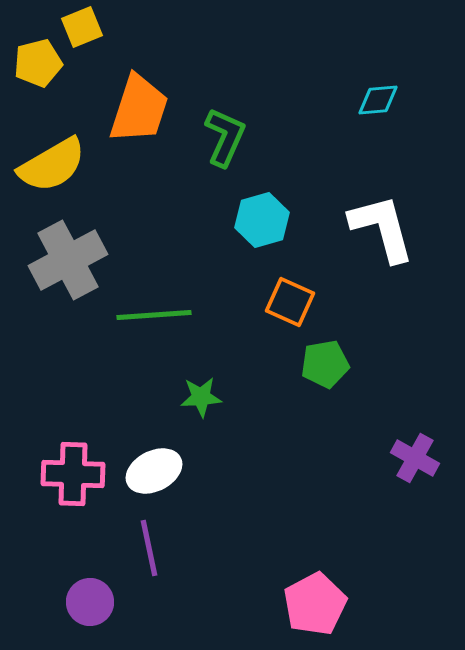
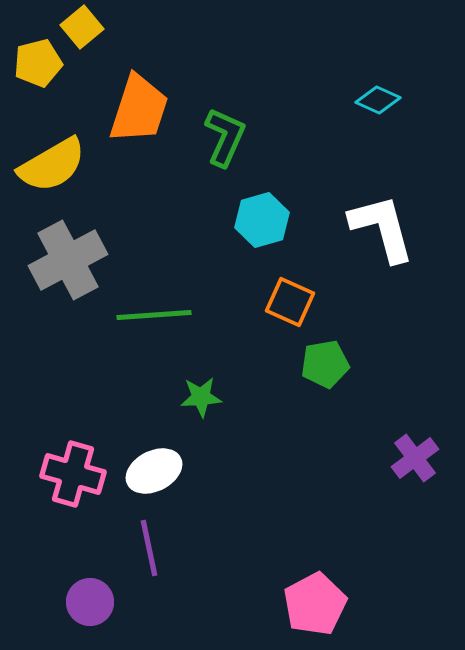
yellow square: rotated 18 degrees counterclockwise
cyan diamond: rotated 30 degrees clockwise
purple cross: rotated 24 degrees clockwise
pink cross: rotated 14 degrees clockwise
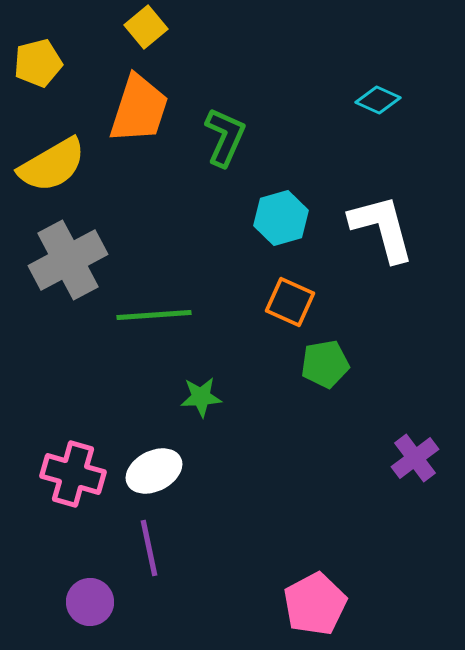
yellow square: moved 64 px right
cyan hexagon: moved 19 px right, 2 px up
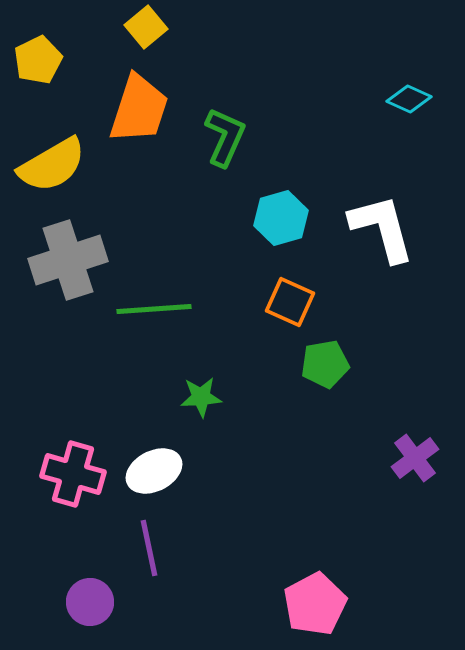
yellow pentagon: moved 3 px up; rotated 12 degrees counterclockwise
cyan diamond: moved 31 px right, 1 px up
gray cross: rotated 10 degrees clockwise
green line: moved 6 px up
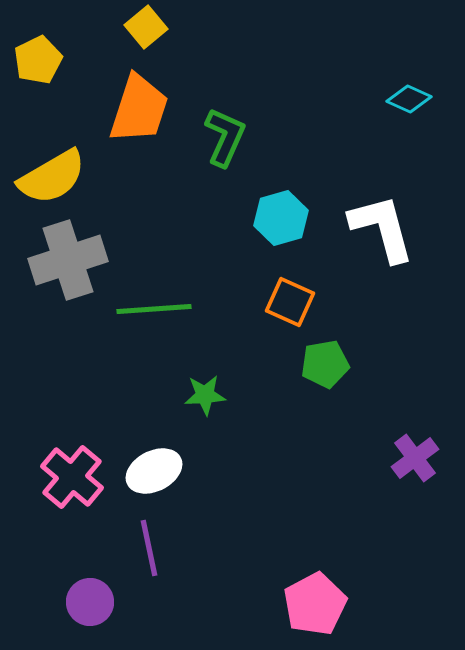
yellow semicircle: moved 12 px down
green star: moved 4 px right, 2 px up
pink cross: moved 1 px left, 3 px down; rotated 24 degrees clockwise
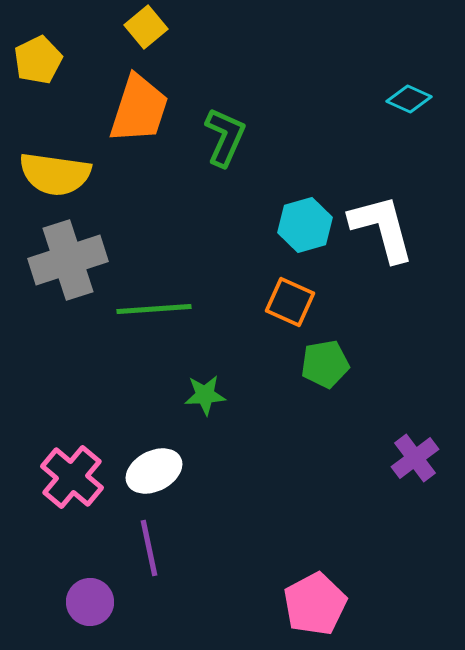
yellow semicircle: moved 3 px right, 3 px up; rotated 38 degrees clockwise
cyan hexagon: moved 24 px right, 7 px down
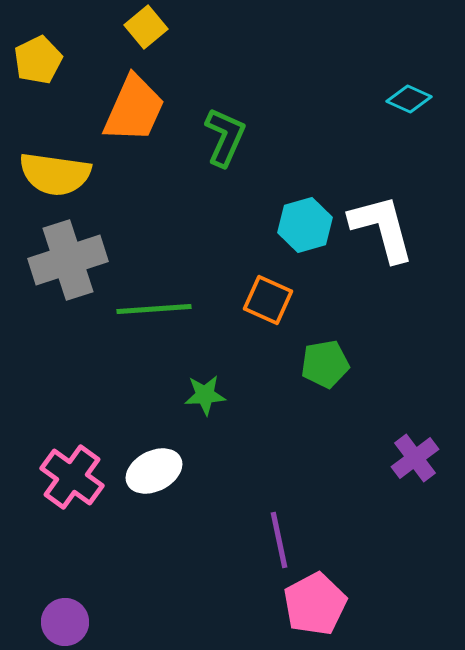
orange trapezoid: moved 5 px left; rotated 6 degrees clockwise
orange square: moved 22 px left, 2 px up
pink cross: rotated 4 degrees counterclockwise
purple line: moved 130 px right, 8 px up
purple circle: moved 25 px left, 20 px down
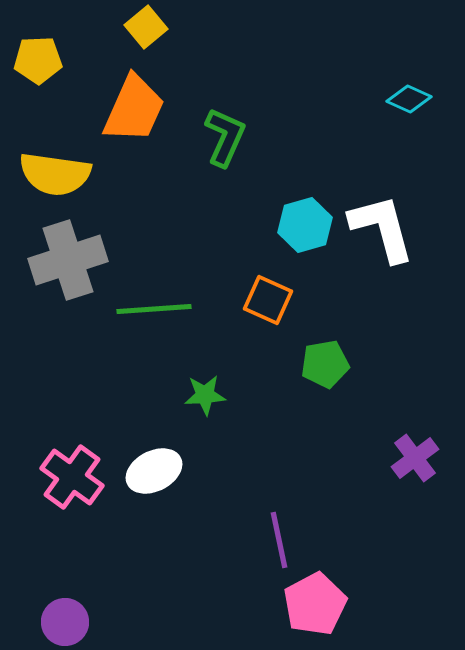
yellow pentagon: rotated 24 degrees clockwise
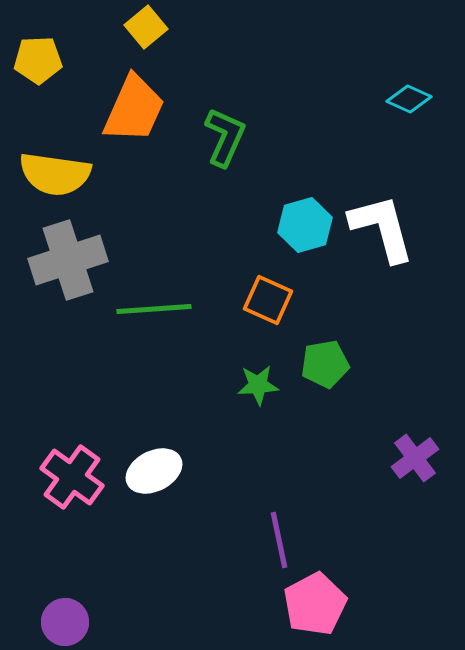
green star: moved 53 px right, 10 px up
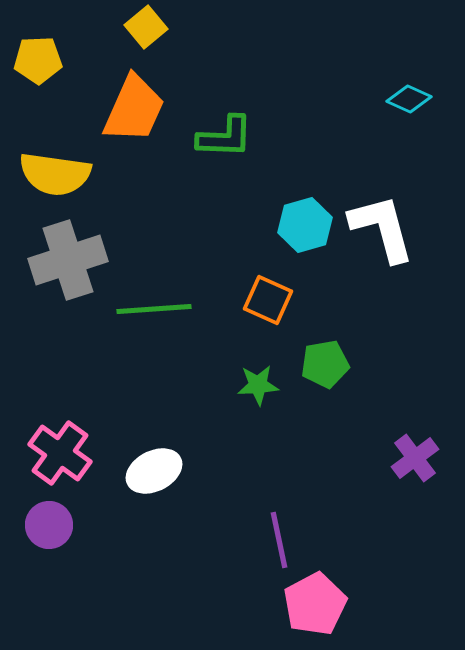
green L-shape: rotated 68 degrees clockwise
pink cross: moved 12 px left, 24 px up
purple circle: moved 16 px left, 97 px up
